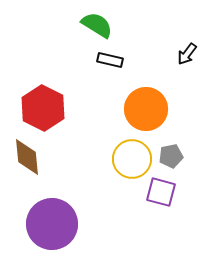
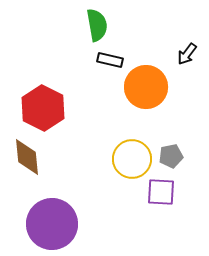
green semicircle: rotated 48 degrees clockwise
orange circle: moved 22 px up
purple square: rotated 12 degrees counterclockwise
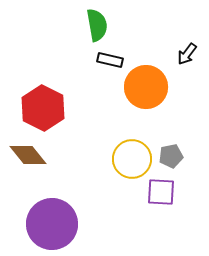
brown diamond: moved 1 px right, 2 px up; rotated 33 degrees counterclockwise
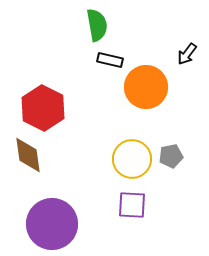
brown diamond: rotated 30 degrees clockwise
purple square: moved 29 px left, 13 px down
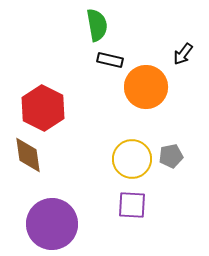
black arrow: moved 4 px left
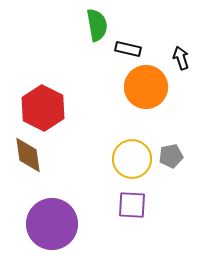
black arrow: moved 2 px left, 4 px down; rotated 125 degrees clockwise
black rectangle: moved 18 px right, 11 px up
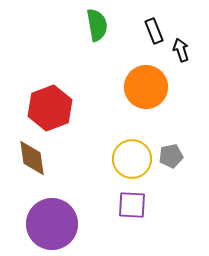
black rectangle: moved 26 px right, 18 px up; rotated 55 degrees clockwise
black arrow: moved 8 px up
red hexagon: moved 7 px right; rotated 12 degrees clockwise
brown diamond: moved 4 px right, 3 px down
